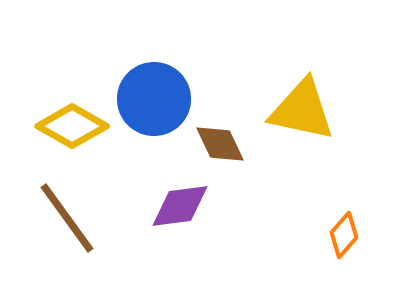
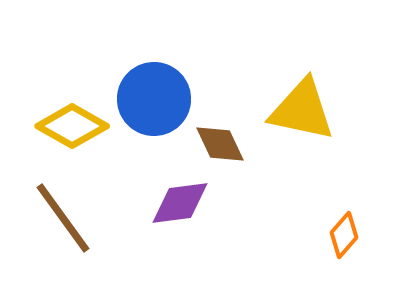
purple diamond: moved 3 px up
brown line: moved 4 px left
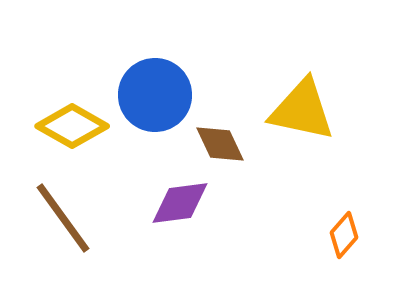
blue circle: moved 1 px right, 4 px up
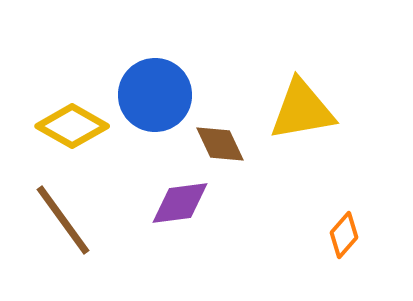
yellow triangle: rotated 22 degrees counterclockwise
brown line: moved 2 px down
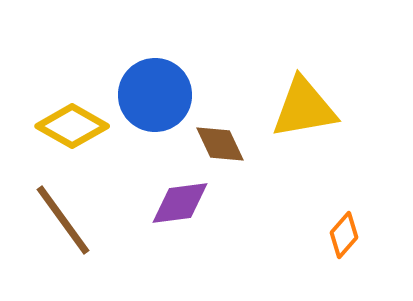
yellow triangle: moved 2 px right, 2 px up
